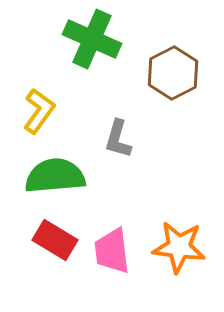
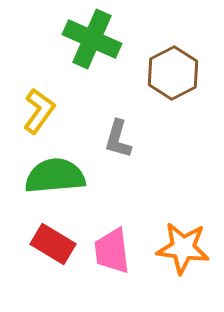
red rectangle: moved 2 px left, 4 px down
orange star: moved 4 px right, 1 px down
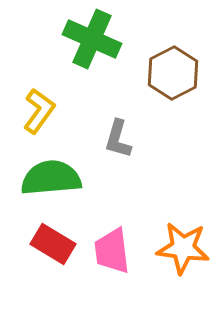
green semicircle: moved 4 px left, 2 px down
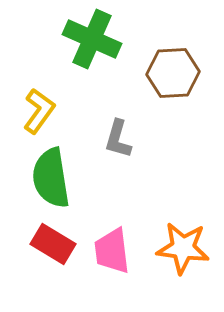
brown hexagon: rotated 24 degrees clockwise
green semicircle: rotated 94 degrees counterclockwise
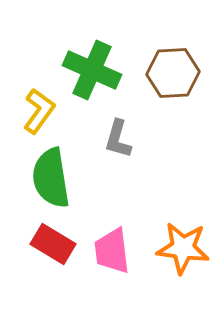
green cross: moved 31 px down
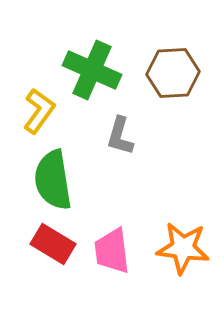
gray L-shape: moved 2 px right, 3 px up
green semicircle: moved 2 px right, 2 px down
